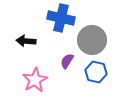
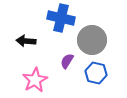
blue hexagon: moved 1 px down
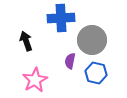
blue cross: rotated 16 degrees counterclockwise
black arrow: rotated 66 degrees clockwise
purple semicircle: moved 3 px right; rotated 21 degrees counterclockwise
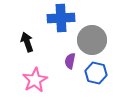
black arrow: moved 1 px right, 1 px down
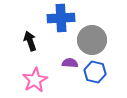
black arrow: moved 3 px right, 1 px up
purple semicircle: moved 2 px down; rotated 84 degrees clockwise
blue hexagon: moved 1 px left, 1 px up
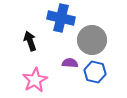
blue cross: rotated 16 degrees clockwise
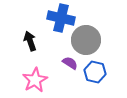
gray circle: moved 6 px left
purple semicircle: rotated 28 degrees clockwise
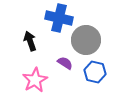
blue cross: moved 2 px left
purple semicircle: moved 5 px left
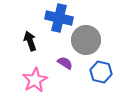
blue hexagon: moved 6 px right
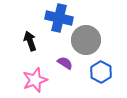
blue hexagon: rotated 15 degrees clockwise
pink star: rotated 10 degrees clockwise
